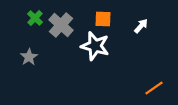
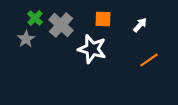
white arrow: moved 1 px left, 1 px up
white star: moved 3 px left, 3 px down
gray star: moved 3 px left, 18 px up
orange line: moved 5 px left, 28 px up
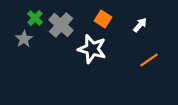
orange square: rotated 30 degrees clockwise
gray star: moved 2 px left
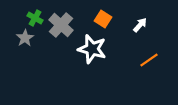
green cross: rotated 14 degrees counterclockwise
gray star: moved 1 px right, 1 px up
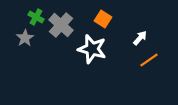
green cross: moved 1 px right, 1 px up
white arrow: moved 13 px down
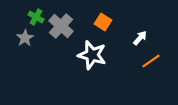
orange square: moved 3 px down
gray cross: moved 1 px down
white star: moved 6 px down
orange line: moved 2 px right, 1 px down
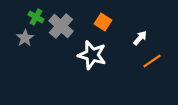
orange line: moved 1 px right
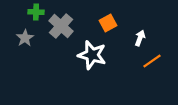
green cross: moved 5 px up; rotated 28 degrees counterclockwise
orange square: moved 5 px right, 1 px down; rotated 30 degrees clockwise
white arrow: rotated 21 degrees counterclockwise
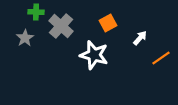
white arrow: rotated 21 degrees clockwise
white star: moved 2 px right
orange line: moved 9 px right, 3 px up
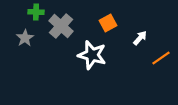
white star: moved 2 px left
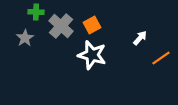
orange square: moved 16 px left, 2 px down
